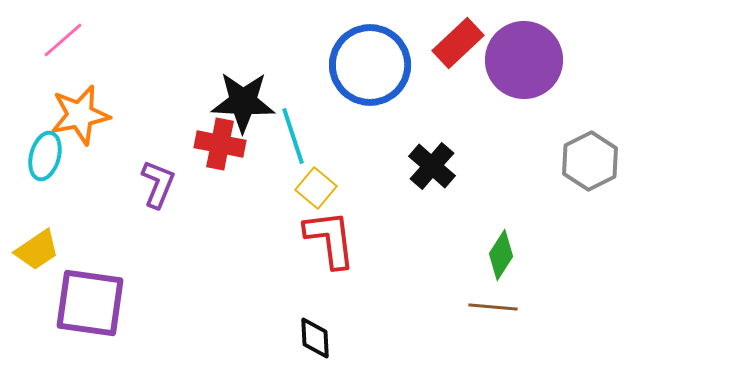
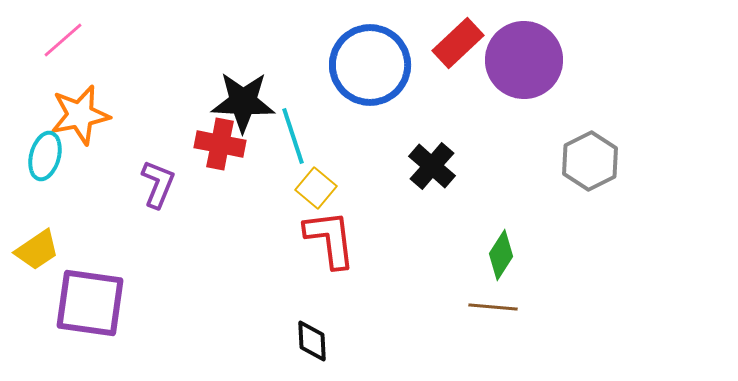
black diamond: moved 3 px left, 3 px down
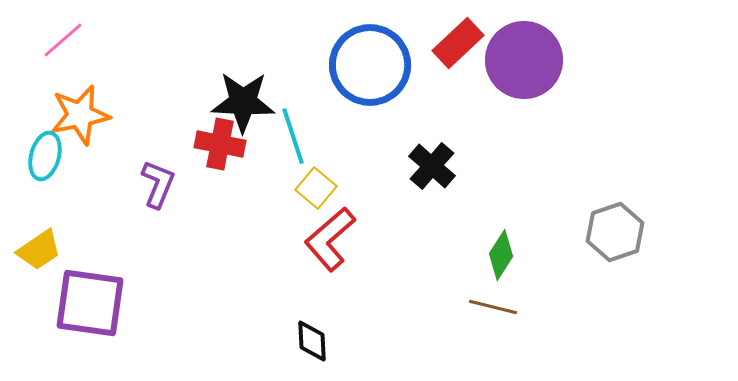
gray hexagon: moved 25 px right, 71 px down; rotated 8 degrees clockwise
red L-shape: rotated 124 degrees counterclockwise
yellow trapezoid: moved 2 px right
brown line: rotated 9 degrees clockwise
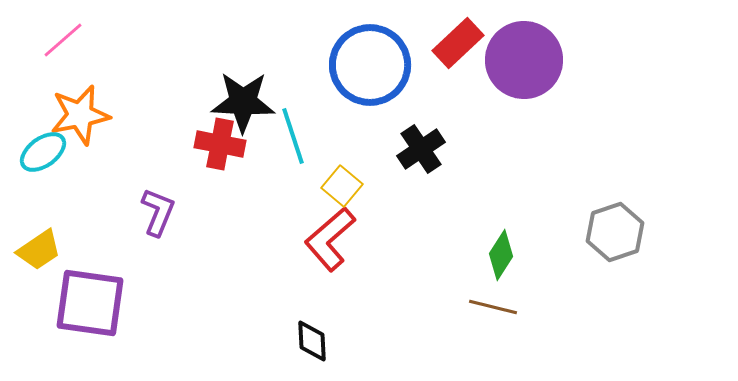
cyan ellipse: moved 2 px left, 4 px up; rotated 39 degrees clockwise
black cross: moved 11 px left, 17 px up; rotated 15 degrees clockwise
purple L-shape: moved 28 px down
yellow square: moved 26 px right, 2 px up
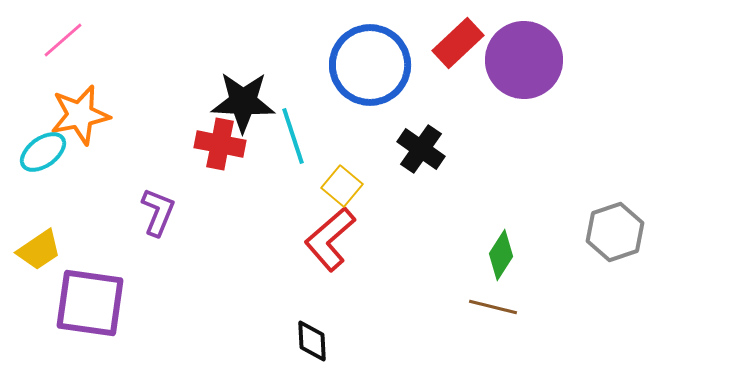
black cross: rotated 21 degrees counterclockwise
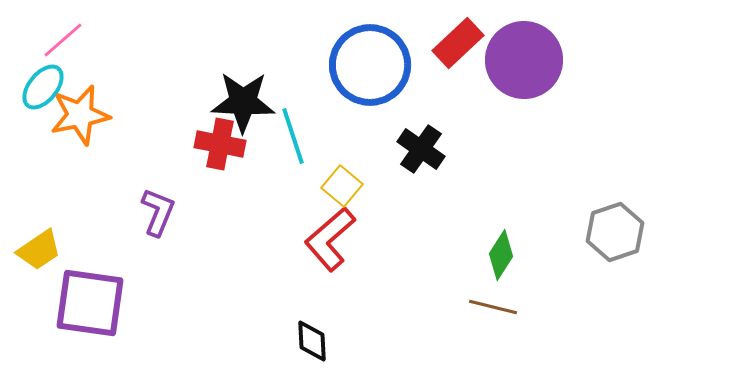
cyan ellipse: moved 65 px up; rotated 15 degrees counterclockwise
